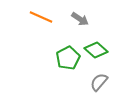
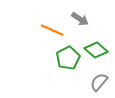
orange line: moved 11 px right, 13 px down
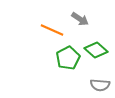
gray semicircle: moved 1 px right, 3 px down; rotated 126 degrees counterclockwise
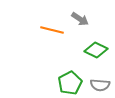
orange line: rotated 10 degrees counterclockwise
green diamond: rotated 15 degrees counterclockwise
green pentagon: moved 2 px right, 25 px down
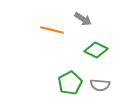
gray arrow: moved 3 px right
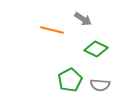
green diamond: moved 1 px up
green pentagon: moved 3 px up
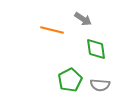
green diamond: rotated 55 degrees clockwise
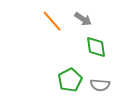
orange line: moved 9 px up; rotated 35 degrees clockwise
green diamond: moved 2 px up
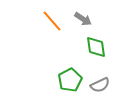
gray semicircle: rotated 30 degrees counterclockwise
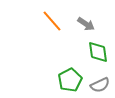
gray arrow: moved 3 px right, 5 px down
green diamond: moved 2 px right, 5 px down
